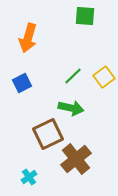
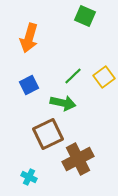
green square: rotated 20 degrees clockwise
orange arrow: moved 1 px right
blue square: moved 7 px right, 2 px down
green arrow: moved 8 px left, 5 px up
brown cross: moved 2 px right; rotated 12 degrees clockwise
cyan cross: rotated 28 degrees counterclockwise
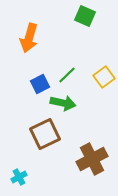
green line: moved 6 px left, 1 px up
blue square: moved 11 px right, 1 px up
brown square: moved 3 px left
brown cross: moved 14 px right
cyan cross: moved 10 px left; rotated 35 degrees clockwise
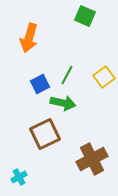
green line: rotated 18 degrees counterclockwise
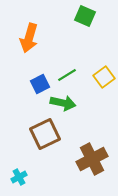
green line: rotated 30 degrees clockwise
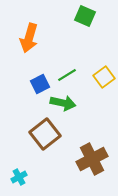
brown square: rotated 12 degrees counterclockwise
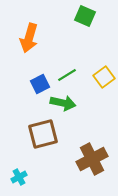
brown square: moved 2 px left; rotated 24 degrees clockwise
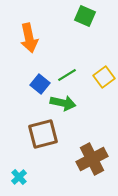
orange arrow: rotated 28 degrees counterclockwise
blue square: rotated 24 degrees counterclockwise
cyan cross: rotated 14 degrees counterclockwise
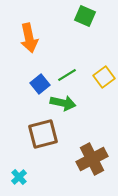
blue square: rotated 12 degrees clockwise
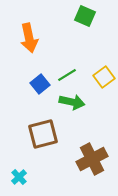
green arrow: moved 9 px right, 1 px up
